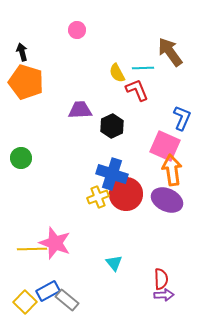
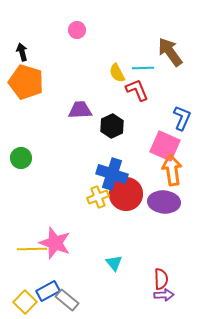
purple ellipse: moved 3 px left, 2 px down; rotated 20 degrees counterclockwise
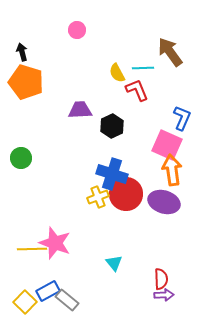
pink square: moved 2 px right, 1 px up
purple ellipse: rotated 12 degrees clockwise
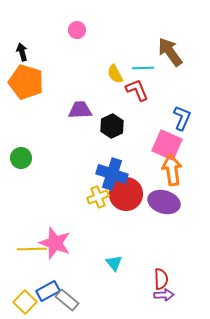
yellow semicircle: moved 2 px left, 1 px down
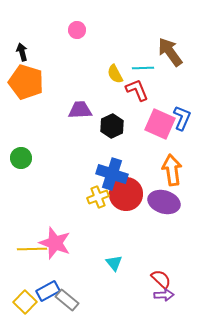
pink square: moved 7 px left, 21 px up
red semicircle: rotated 45 degrees counterclockwise
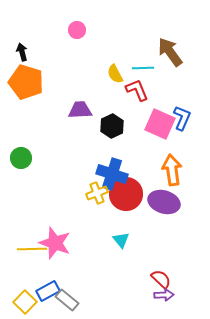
yellow cross: moved 1 px left, 4 px up
cyan triangle: moved 7 px right, 23 px up
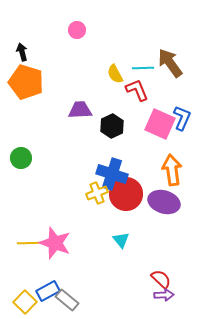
brown arrow: moved 11 px down
yellow line: moved 6 px up
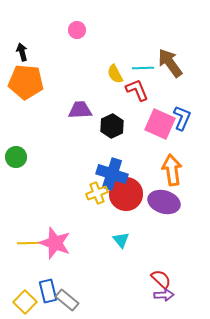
orange pentagon: rotated 12 degrees counterclockwise
green circle: moved 5 px left, 1 px up
blue rectangle: rotated 75 degrees counterclockwise
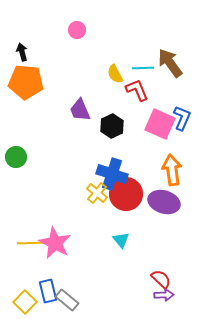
purple trapezoid: rotated 110 degrees counterclockwise
yellow cross: rotated 30 degrees counterclockwise
pink star: rotated 8 degrees clockwise
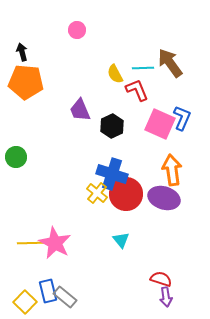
purple ellipse: moved 4 px up
red semicircle: rotated 25 degrees counterclockwise
purple arrow: moved 2 px right, 2 px down; rotated 84 degrees clockwise
gray rectangle: moved 2 px left, 3 px up
